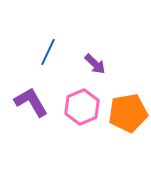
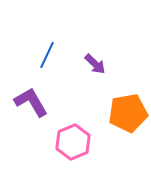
blue line: moved 1 px left, 3 px down
pink hexagon: moved 9 px left, 35 px down
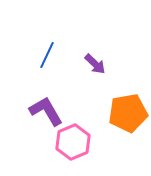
purple L-shape: moved 15 px right, 9 px down
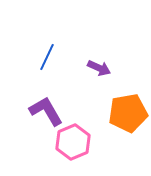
blue line: moved 2 px down
purple arrow: moved 4 px right, 4 px down; rotated 20 degrees counterclockwise
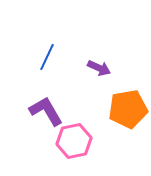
orange pentagon: moved 4 px up
pink hexagon: moved 1 px right, 1 px up; rotated 12 degrees clockwise
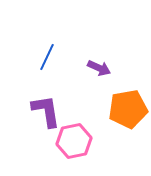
purple L-shape: rotated 21 degrees clockwise
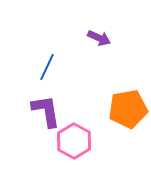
blue line: moved 10 px down
purple arrow: moved 30 px up
pink hexagon: rotated 20 degrees counterclockwise
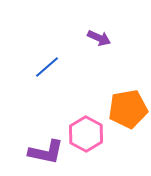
blue line: rotated 24 degrees clockwise
purple L-shape: moved 41 px down; rotated 111 degrees clockwise
pink hexagon: moved 12 px right, 7 px up
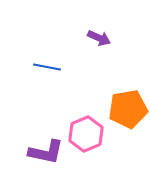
blue line: rotated 52 degrees clockwise
pink hexagon: rotated 8 degrees clockwise
